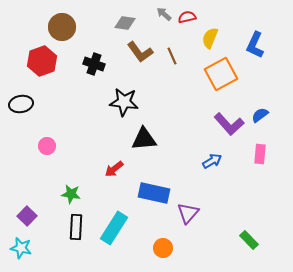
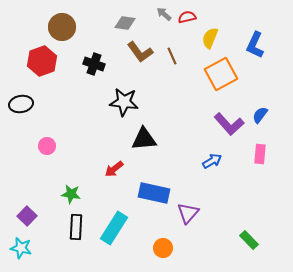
blue semicircle: rotated 18 degrees counterclockwise
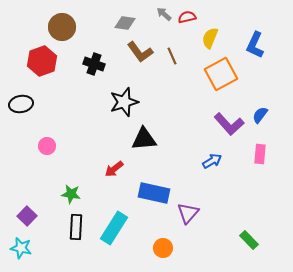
black star: rotated 24 degrees counterclockwise
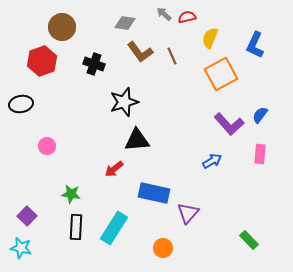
black triangle: moved 7 px left, 1 px down
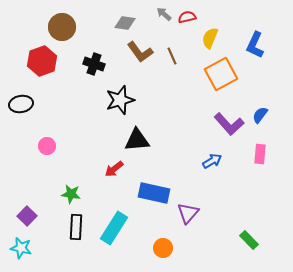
black star: moved 4 px left, 2 px up
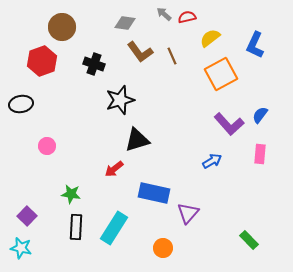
yellow semicircle: rotated 30 degrees clockwise
black triangle: rotated 12 degrees counterclockwise
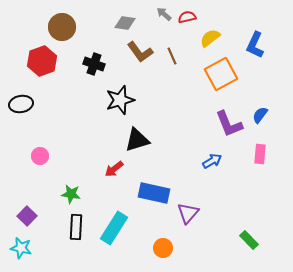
purple L-shape: rotated 20 degrees clockwise
pink circle: moved 7 px left, 10 px down
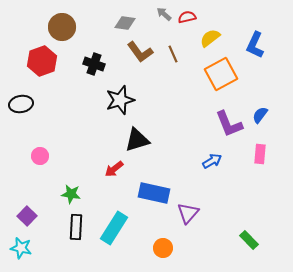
brown line: moved 1 px right, 2 px up
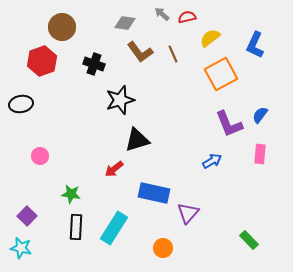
gray arrow: moved 2 px left
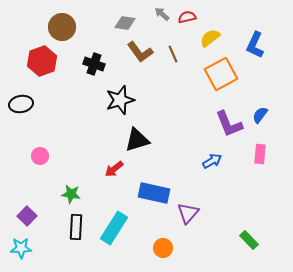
cyan star: rotated 15 degrees counterclockwise
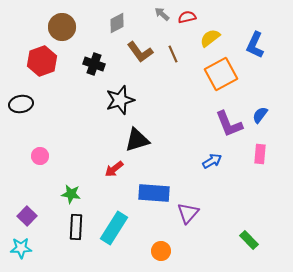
gray diamond: moved 8 px left; rotated 35 degrees counterclockwise
blue rectangle: rotated 8 degrees counterclockwise
orange circle: moved 2 px left, 3 px down
